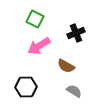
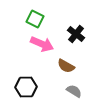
black cross: moved 1 px down; rotated 30 degrees counterclockwise
pink arrow: moved 3 px right, 2 px up; rotated 125 degrees counterclockwise
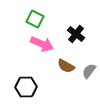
gray semicircle: moved 15 px right, 20 px up; rotated 84 degrees counterclockwise
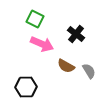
gray semicircle: rotated 112 degrees clockwise
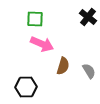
green square: rotated 24 degrees counterclockwise
black cross: moved 12 px right, 17 px up
brown semicircle: moved 3 px left; rotated 102 degrees counterclockwise
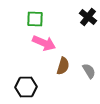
pink arrow: moved 2 px right, 1 px up
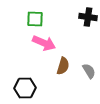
black cross: rotated 30 degrees counterclockwise
black hexagon: moved 1 px left, 1 px down
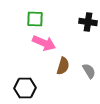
black cross: moved 5 px down
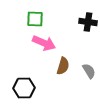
black hexagon: moved 1 px left
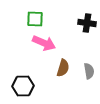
black cross: moved 1 px left, 1 px down
brown semicircle: moved 2 px down
gray semicircle: rotated 21 degrees clockwise
black hexagon: moved 1 px left, 2 px up
